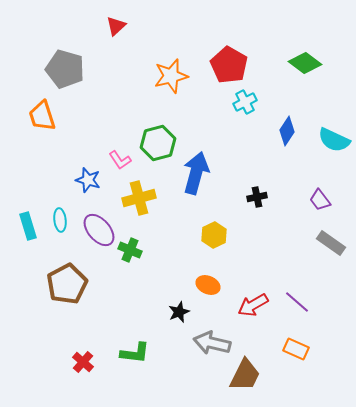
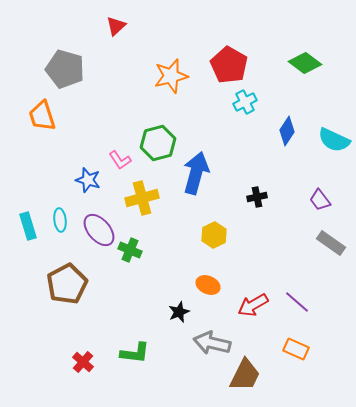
yellow cross: moved 3 px right
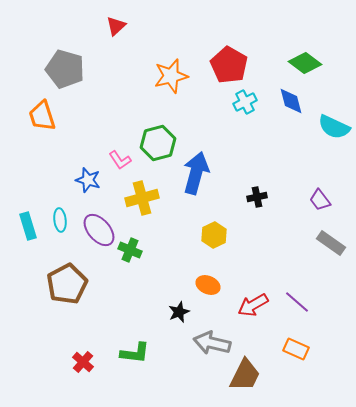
blue diamond: moved 4 px right, 30 px up; rotated 48 degrees counterclockwise
cyan semicircle: moved 13 px up
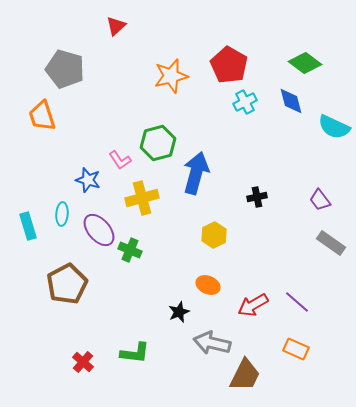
cyan ellipse: moved 2 px right, 6 px up; rotated 10 degrees clockwise
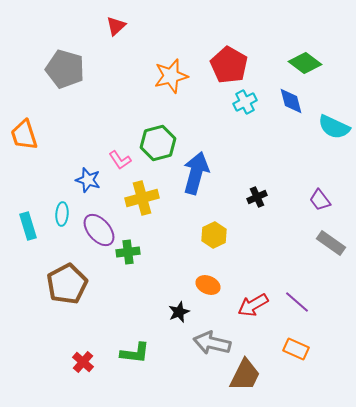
orange trapezoid: moved 18 px left, 19 px down
black cross: rotated 12 degrees counterclockwise
green cross: moved 2 px left, 2 px down; rotated 30 degrees counterclockwise
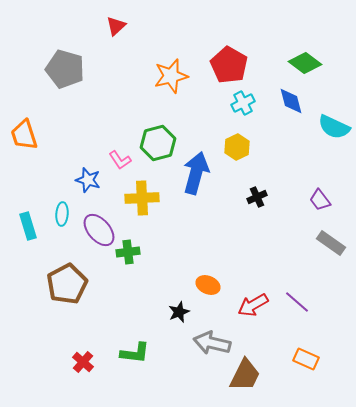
cyan cross: moved 2 px left, 1 px down
yellow cross: rotated 12 degrees clockwise
yellow hexagon: moved 23 px right, 88 px up
orange rectangle: moved 10 px right, 10 px down
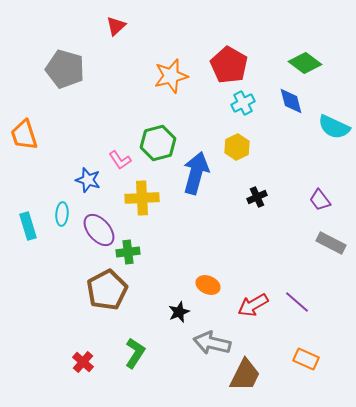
gray rectangle: rotated 8 degrees counterclockwise
brown pentagon: moved 40 px right, 6 px down
green L-shape: rotated 64 degrees counterclockwise
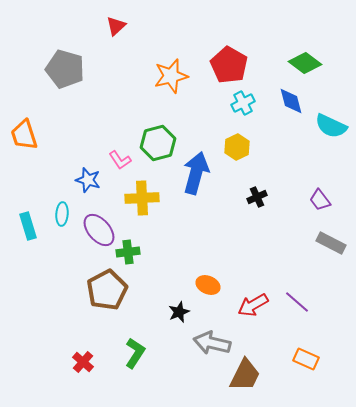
cyan semicircle: moved 3 px left, 1 px up
